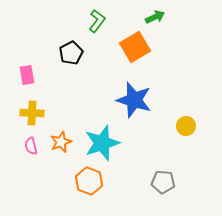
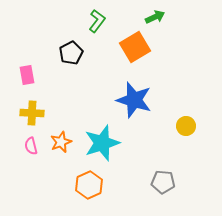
orange hexagon: moved 4 px down; rotated 16 degrees clockwise
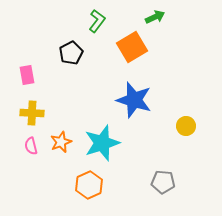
orange square: moved 3 px left
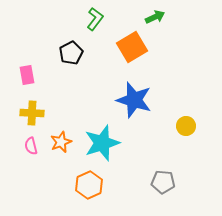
green L-shape: moved 2 px left, 2 px up
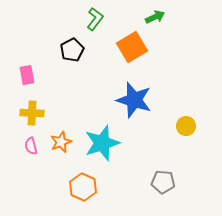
black pentagon: moved 1 px right, 3 px up
orange hexagon: moved 6 px left, 2 px down; rotated 12 degrees counterclockwise
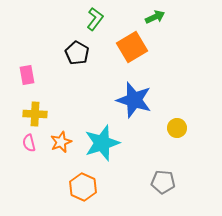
black pentagon: moved 5 px right, 3 px down; rotated 15 degrees counterclockwise
yellow cross: moved 3 px right, 1 px down
yellow circle: moved 9 px left, 2 px down
pink semicircle: moved 2 px left, 3 px up
